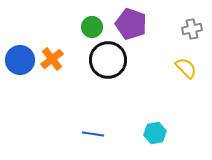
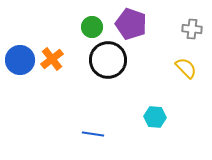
gray cross: rotated 18 degrees clockwise
cyan hexagon: moved 16 px up; rotated 15 degrees clockwise
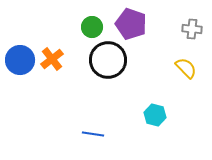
cyan hexagon: moved 2 px up; rotated 10 degrees clockwise
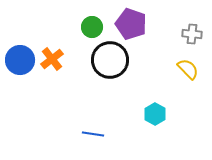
gray cross: moved 5 px down
black circle: moved 2 px right
yellow semicircle: moved 2 px right, 1 px down
cyan hexagon: moved 1 px up; rotated 15 degrees clockwise
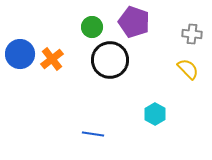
purple pentagon: moved 3 px right, 2 px up
blue circle: moved 6 px up
